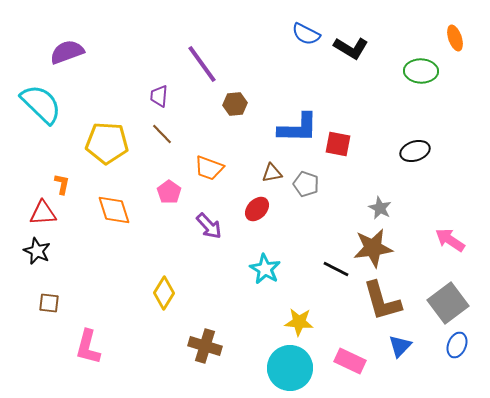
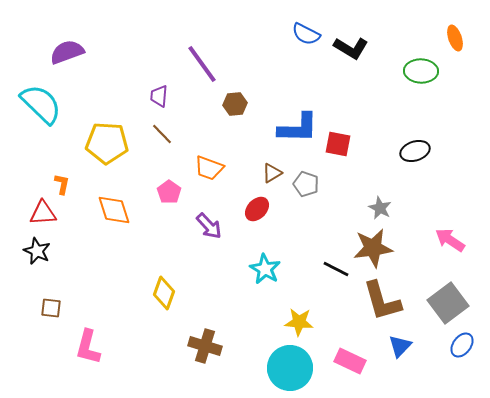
brown triangle: rotated 20 degrees counterclockwise
yellow diamond: rotated 12 degrees counterclockwise
brown square: moved 2 px right, 5 px down
blue ellipse: moved 5 px right; rotated 15 degrees clockwise
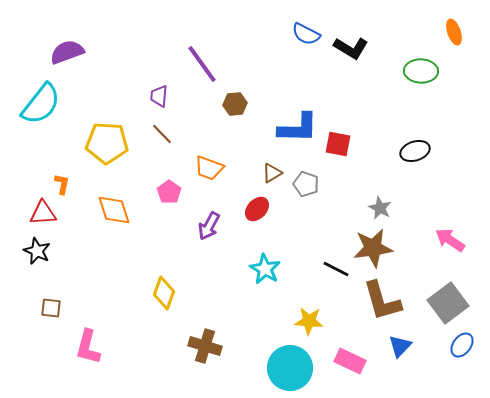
orange ellipse: moved 1 px left, 6 px up
cyan semicircle: rotated 84 degrees clockwise
purple arrow: rotated 72 degrees clockwise
yellow star: moved 10 px right, 1 px up
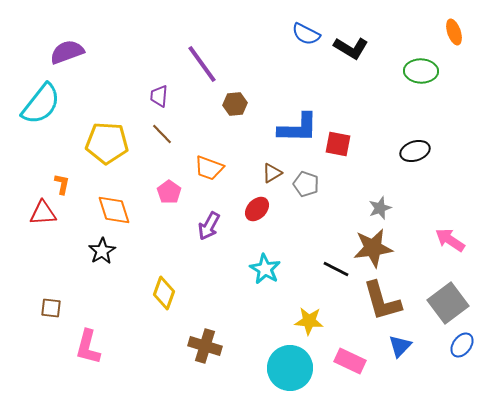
gray star: rotated 25 degrees clockwise
black star: moved 65 px right; rotated 16 degrees clockwise
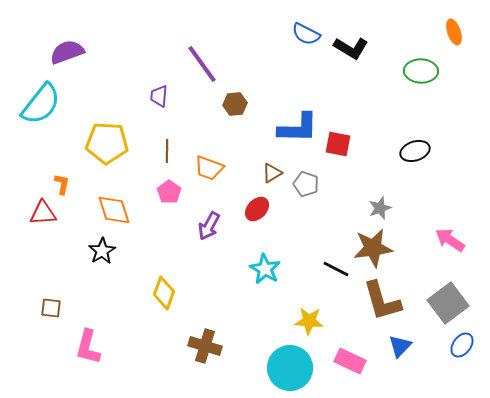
brown line: moved 5 px right, 17 px down; rotated 45 degrees clockwise
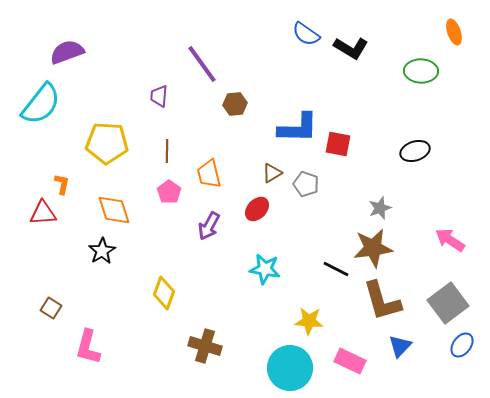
blue semicircle: rotated 8 degrees clockwise
orange trapezoid: moved 6 px down; rotated 56 degrees clockwise
cyan star: rotated 20 degrees counterclockwise
brown square: rotated 25 degrees clockwise
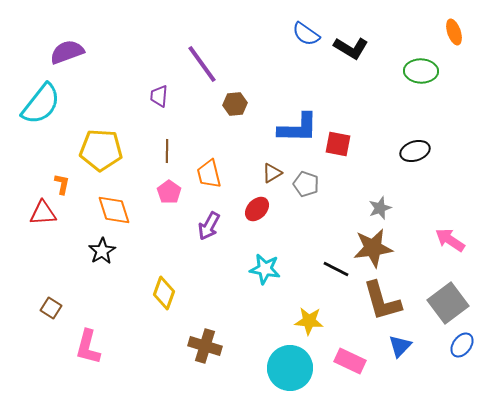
yellow pentagon: moved 6 px left, 7 px down
